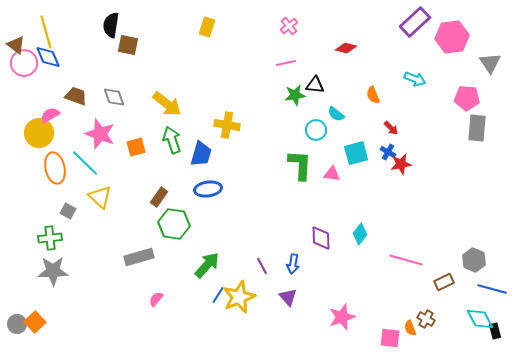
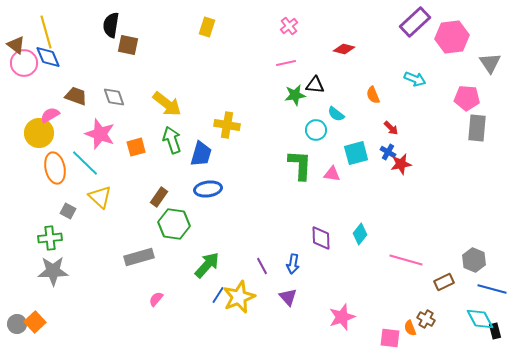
red diamond at (346, 48): moved 2 px left, 1 px down
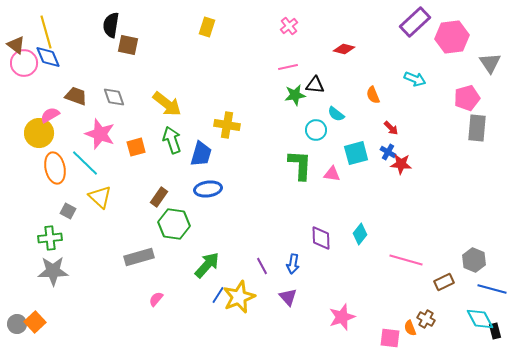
pink line at (286, 63): moved 2 px right, 4 px down
pink pentagon at (467, 98): rotated 20 degrees counterclockwise
red star at (401, 164): rotated 15 degrees clockwise
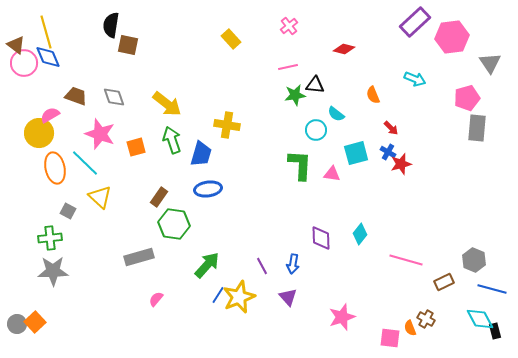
yellow rectangle at (207, 27): moved 24 px right, 12 px down; rotated 60 degrees counterclockwise
red star at (401, 164): rotated 20 degrees counterclockwise
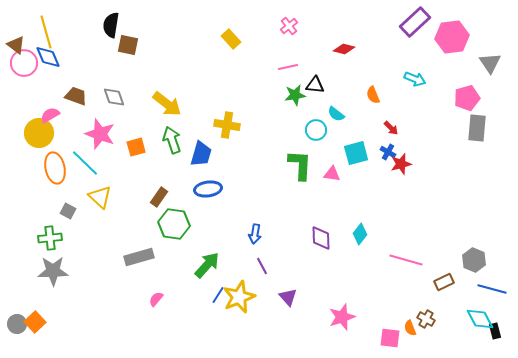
blue arrow at (293, 264): moved 38 px left, 30 px up
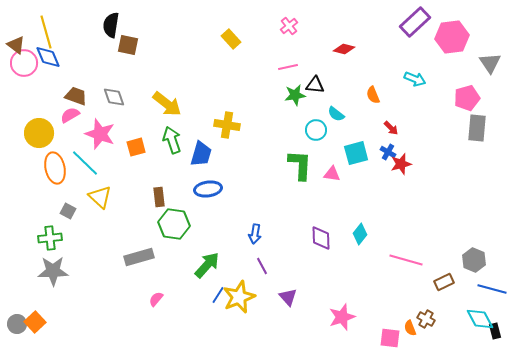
pink semicircle at (50, 115): moved 20 px right
brown rectangle at (159, 197): rotated 42 degrees counterclockwise
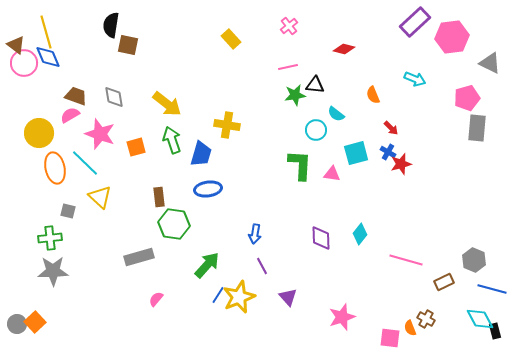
gray triangle at (490, 63): rotated 30 degrees counterclockwise
gray diamond at (114, 97): rotated 10 degrees clockwise
gray square at (68, 211): rotated 14 degrees counterclockwise
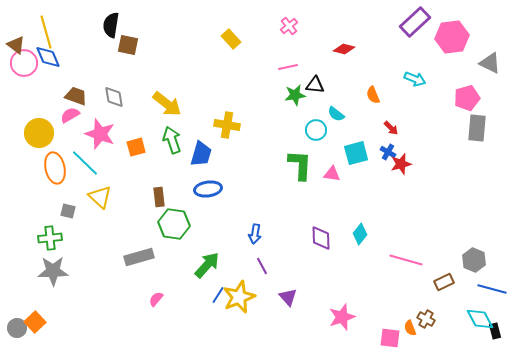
gray circle at (17, 324): moved 4 px down
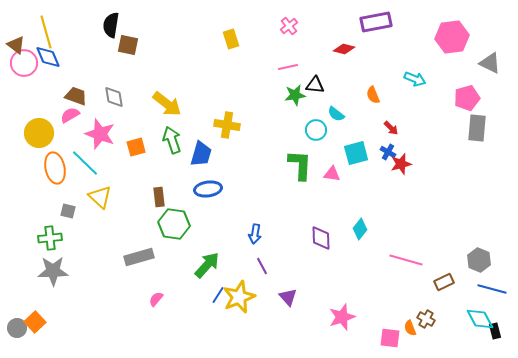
purple rectangle at (415, 22): moved 39 px left; rotated 32 degrees clockwise
yellow rectangle at (231, 39): rotated 24 degrees clockwise
cyan diamond at (360, 234): moved 5 px up
gray hexagon at (474, 260): moved 5 px right
